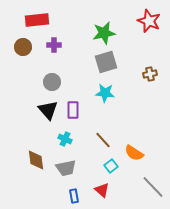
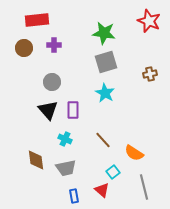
green star: rotated 20 degrees clockwise
brown circle: moved 1 px right, 1 px down
cyan star: rotated 24 degrees clockwise
cyan square: moved 2 px right, 6 px down
gray line: moved 9 px left; rotated 30 degrees clockwise
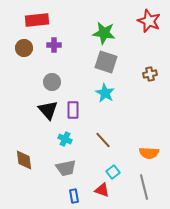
gray square: rotated 35 degrees clockwise
orange semicircle: moved 15 px right; rotated 30 degrees counterclockwise
brown diamond: moved 12 px left
red triangle: rotated 21 degrees counterclockwise
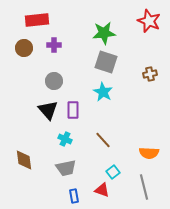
green star: rotated 15 degrees counterclockwise
gray circle: moved 2 px right, 1 px up
cyan star: moved 2 px left, 1 px up
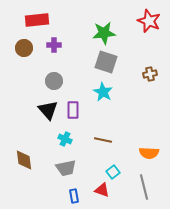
brown line: rotated 36 degrees counterclockwise
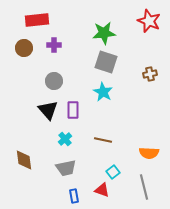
cyan cross: rotated 24 degrees clockwise
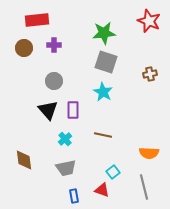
brown line: moved 5 px up
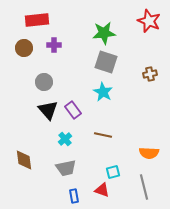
gray circle: moved 10 px left, 1 px down
purple rectangle: rotated 36 degrees counterclockwise
cyan square: rotated 24 degrees clockwise
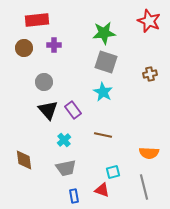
cyan cross: moved 1 px left, 1 px down
